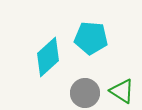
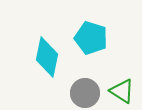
cyan pentagon: rotated 12 degrees clockwise
cyan diamond: moved 1 px left; rotated 36 degrees counterclockwise
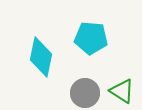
cyan pentagon: rotated 12 degrees counterclockwise
cyan diamond: moved 6 px left
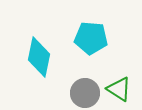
cyan diamond: moved 2 px left
green triangle: moved 3 px left, 2 px up
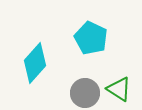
cyan pentagon: rotated 20 degrees clockwise
cyan diamond: moved 4 px left, 6 px down; rotated 30 degrees clockwise
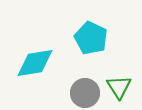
cyan diamond: rotated 39 degrees clockwise
green triangle: moved 2 px up; rotated 24 degrees clockwise
